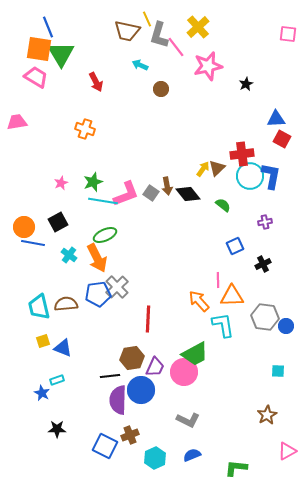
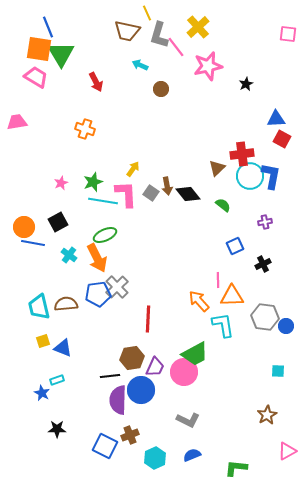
yellow line at (147, 19): moved 6 px up
yellow arrow at (203, 169): moved 70 px left
pink L-shape at (126, 194): rotated 72 degrees counterclockwise
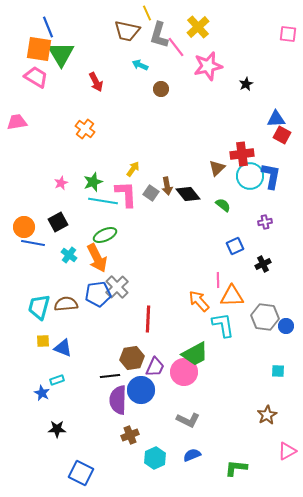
orange cross at (85, 129): rotated 18 degrees clockwise
red square at (282, 139): moved 4 px up
cyan trapezoid at (39, 307): rotated 28 degrees clockwise
yellow square at (43, 341): rotated 16 degrees clockwise
blue square at (105, 446): moved 24 px left, 27 px down
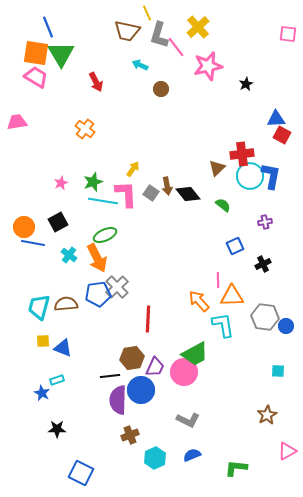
orange square at (39, 49): moved 3 px left, 4 px down
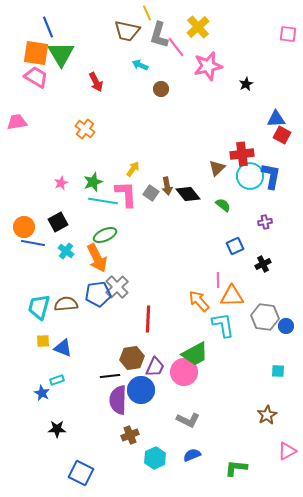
cyan cross at (69, 255): moved 3 px left, 4 px up
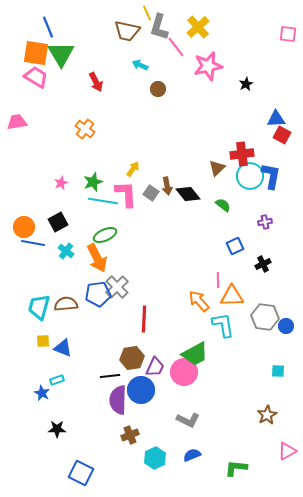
gray L-shape at (159, 35): moved 8 px up
brown circle at (161, 89): moved 3 px left
red line at (148, 319): moved 4 px left
